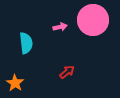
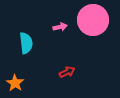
red arrow: rotated 14 degrees clockwise
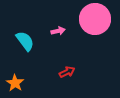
pink circle: moved 2 px right, 1 px up
pink arrow: moved 2 px left, 4 px down
cyan semicircle: moved 1 px left, 2 px up; rotated 30 degrees counterclockwise
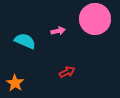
cyan semicircle: rotated 30 degrees counterclockwise
